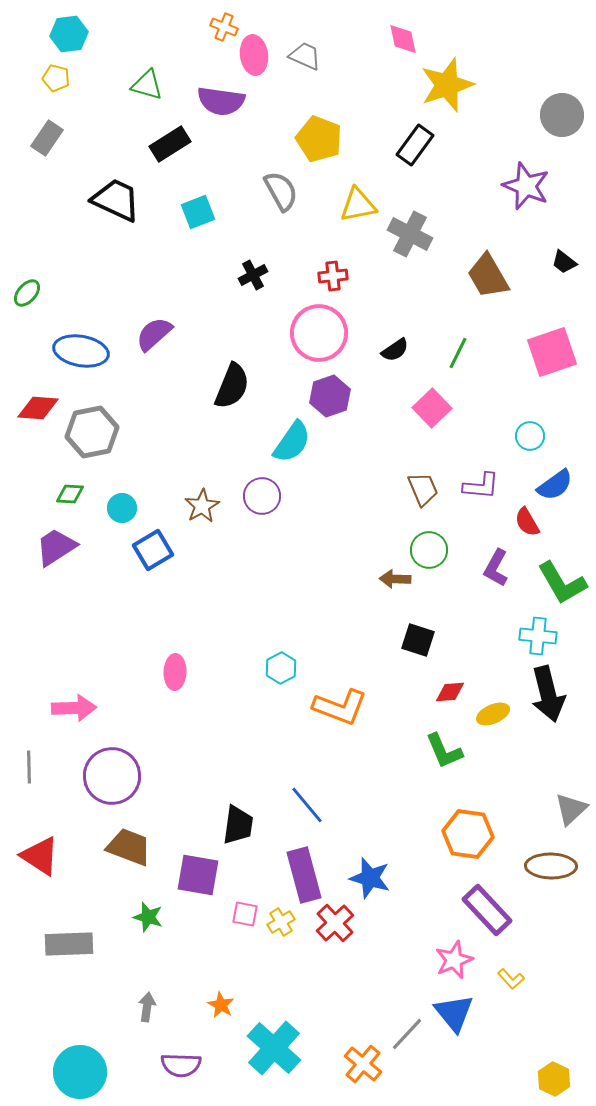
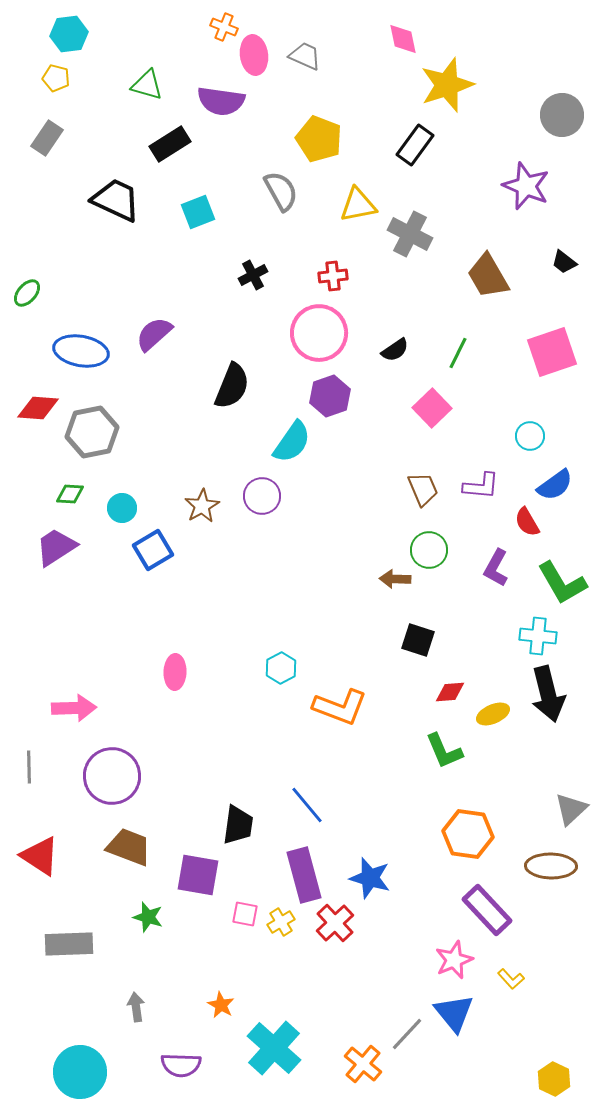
gray arrow at (147, 1007): moved 11 px left; rotated 16 degrees counterclockwise
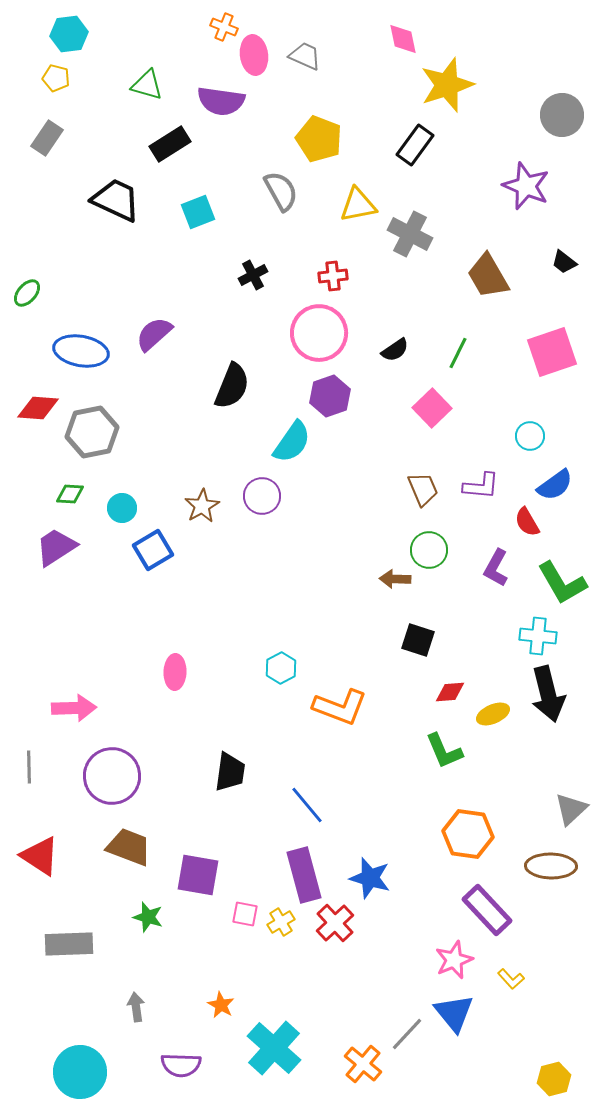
black trapezoid at (238, 825): moved 8 px left, 53 px up
yellow hexagon at (554, 1079): rotated 20 degrees clockwise
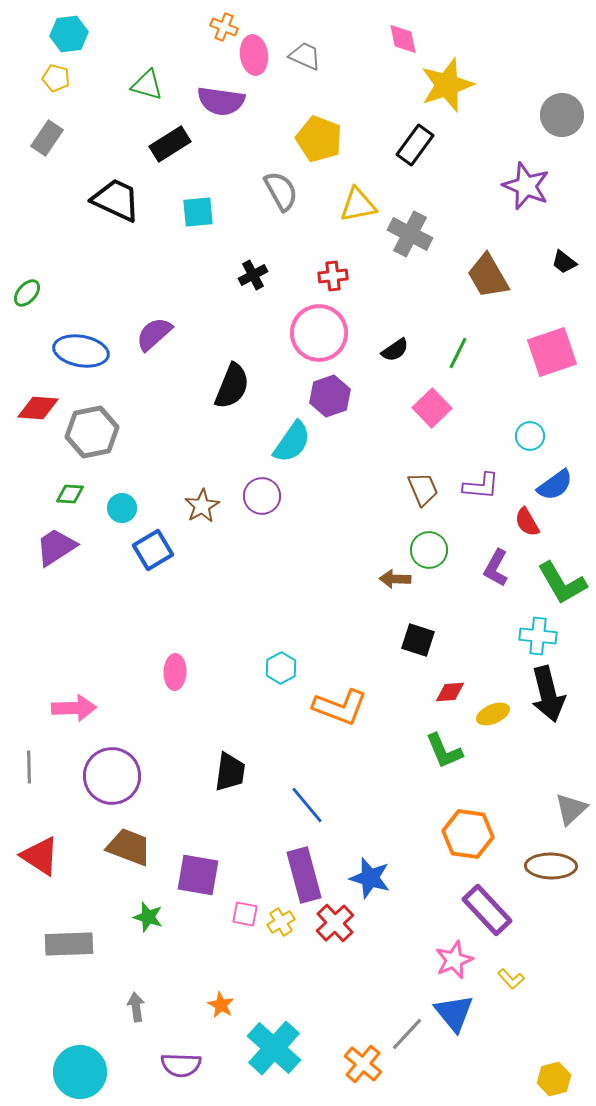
cyan square at (198, 212): rotated 16 degrees clockwise
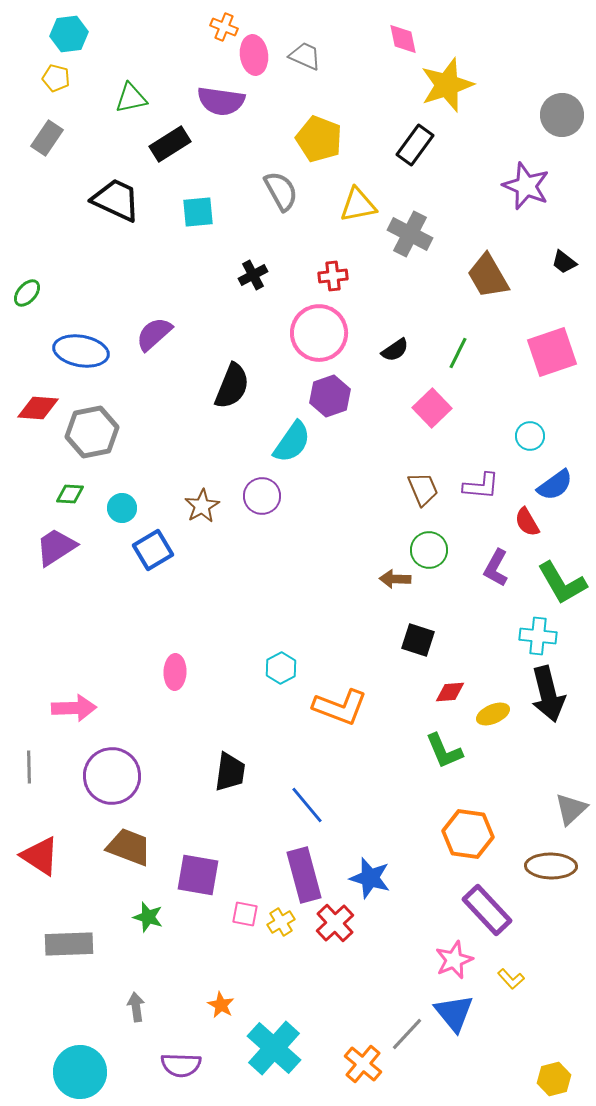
green triangle at (147, 85): moved 16 px left, 13 px down; rotated 28 degrees counterclockwise
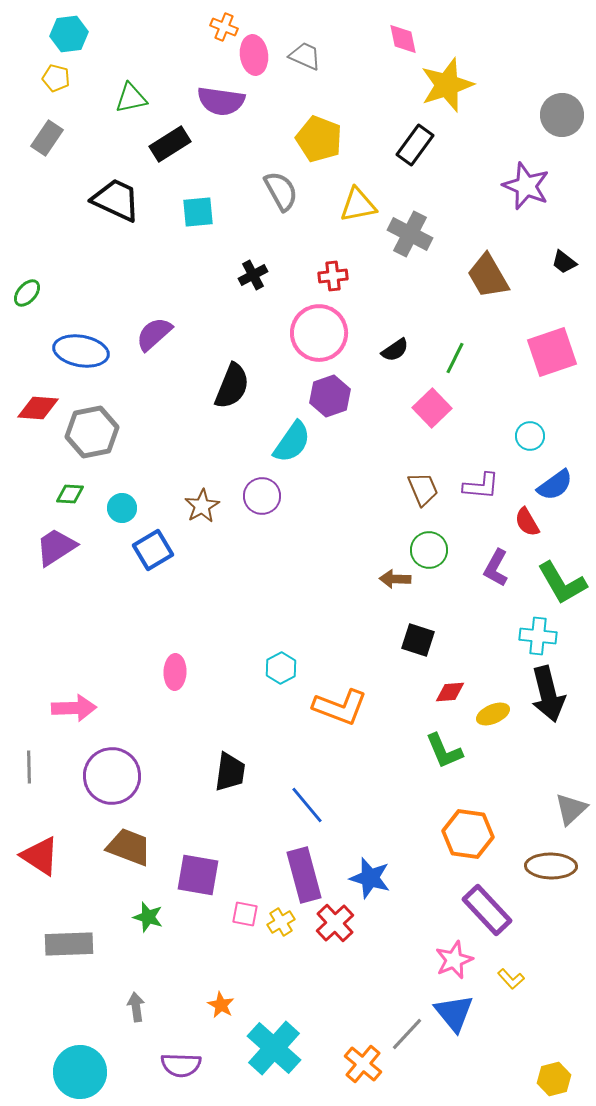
green line at (458, 353): moved 3 px left, 5 px down
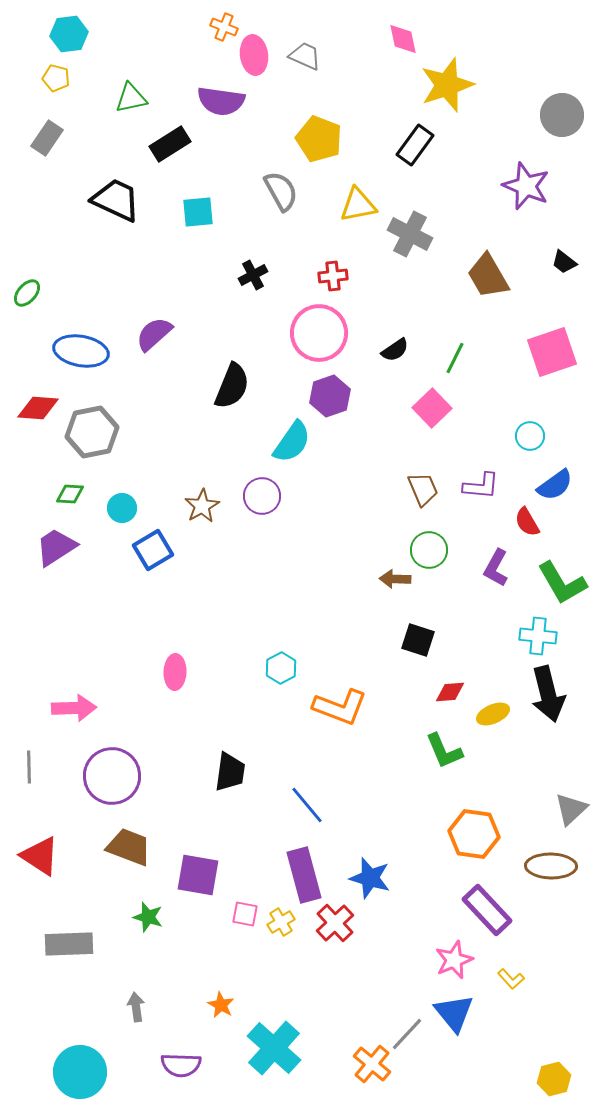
orange hexagon at (468, 834): moved 6 px right
orange cross at (363, 1064): moved 9 px right
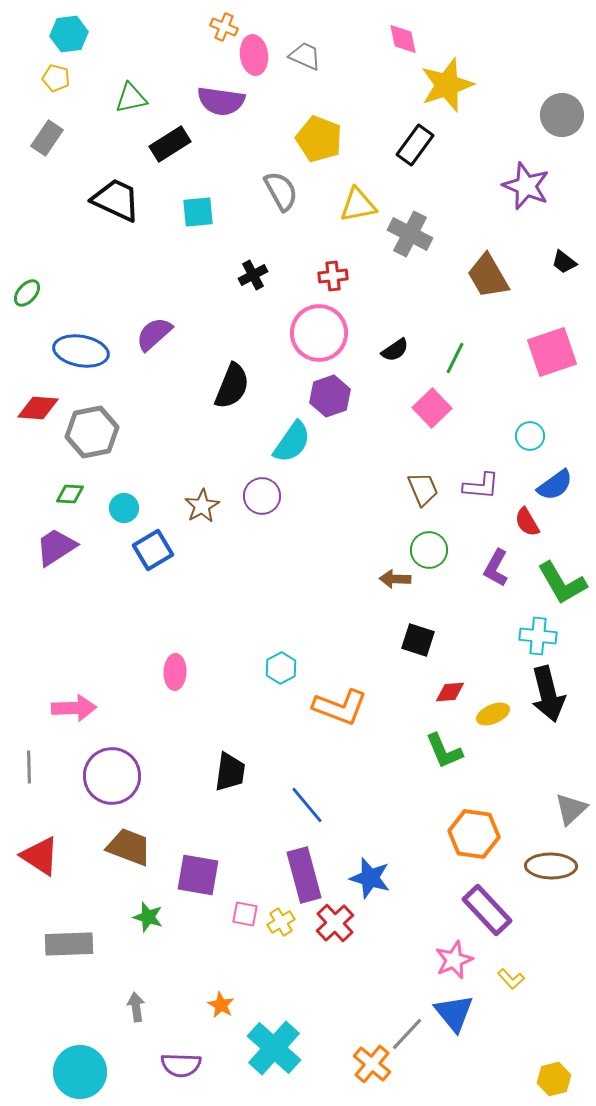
cyan circle at (122, 508): moved 2 px right
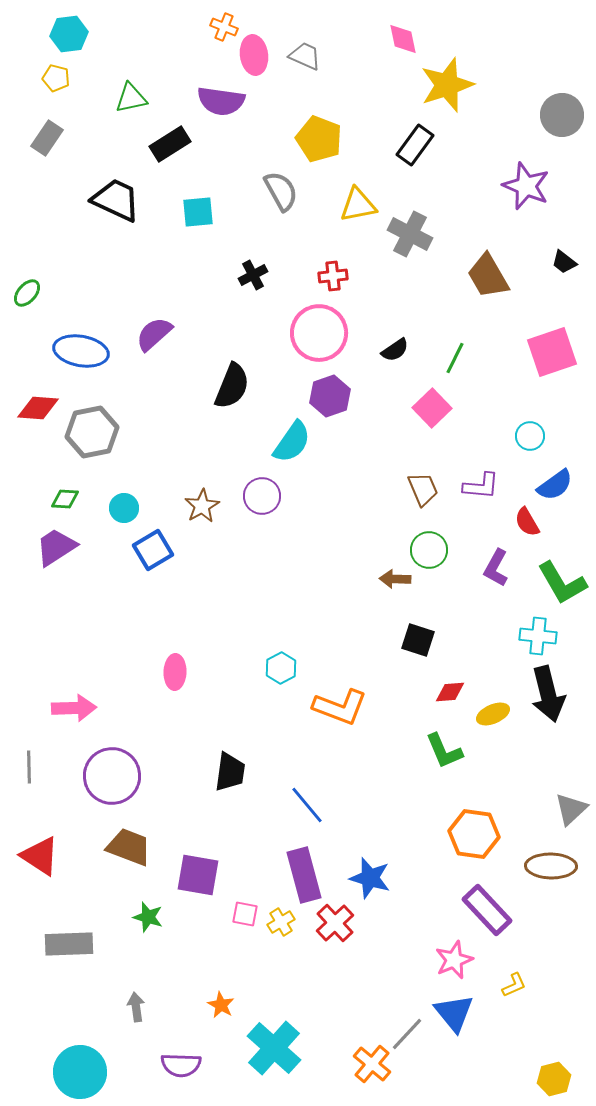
green diamond at (70, 494): moved 5 px left, 5 px down
yellow L-shape at (511, 979): moved 3 px right, 6 px down; rotated 72 degrees counterclockwise
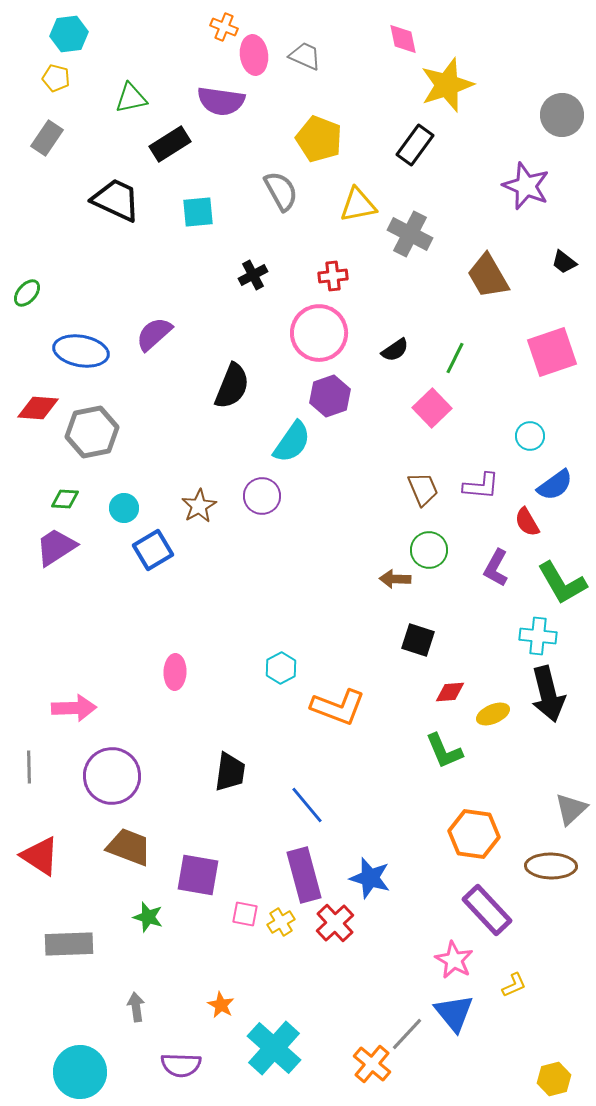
brown star at (202, 506): moved 3 px left
orange L-shape at (340, 707): moved 2 px left
pink star at (454, 960): rotated 21 degrees counterclockwise
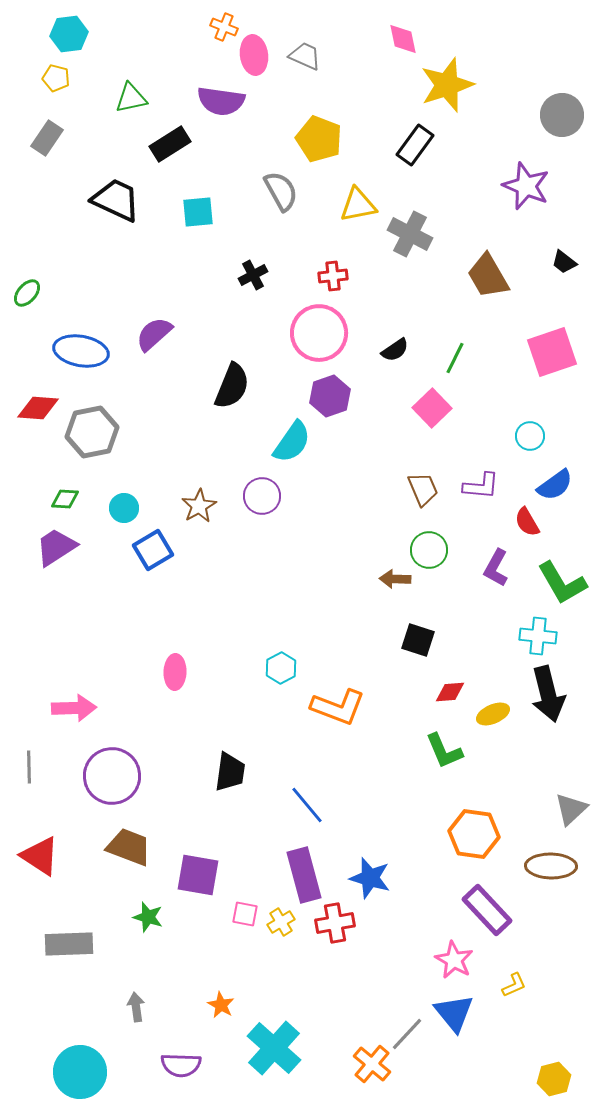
red cross at (335, 923): rotated 33 degrees clockwise
